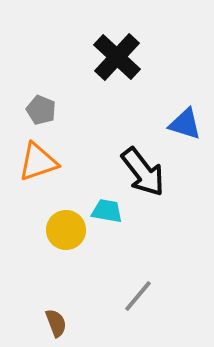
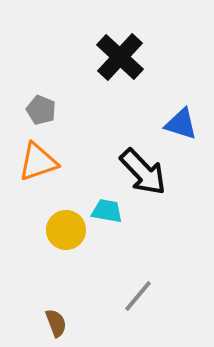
black cross: moved 3 px right
blue triangle: moved 4 px left
black arrow: rotated 6 degrees counterclockwise
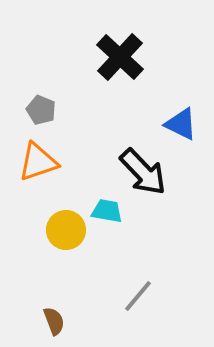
blue triangle: rotated 9 degrees clockwise
brown semicircle: moved 2 px left, 2 px up
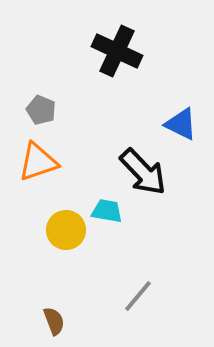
black cross: moved 3 px left, 6 px up; rotated 18 degrees counterclockwise
